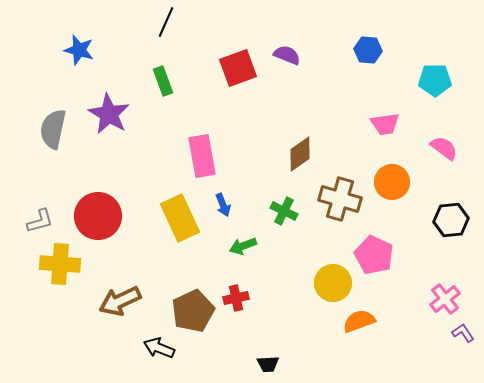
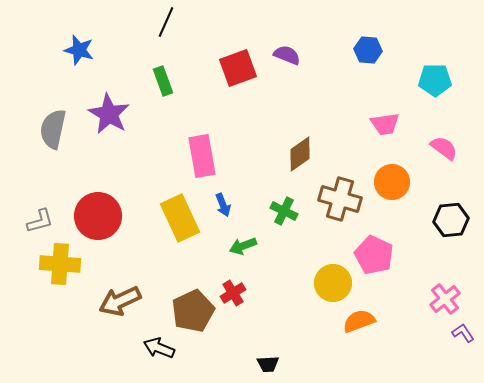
red cross: moved 3 px left, 5 px up; rotated 20 degrees counterclockwise
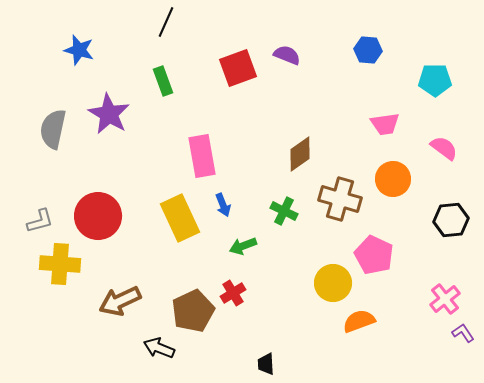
orange circle: moved 1 px right, 3 px up
black trapezoid: moved 2 px left; rotated 90 degrees clockwise
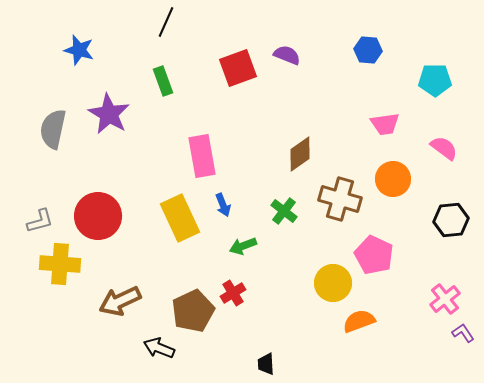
green cross: rotated 12 degrees clockwise
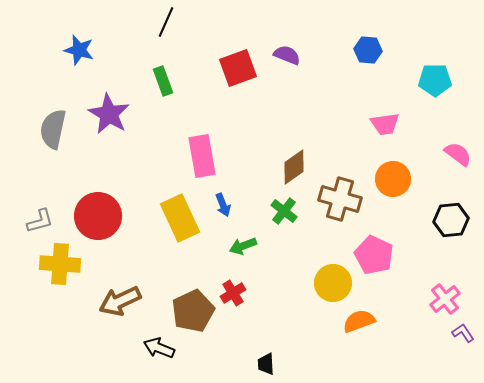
pink semicircle: moved 14 px right, 6 px down
brown diamond: moved 6 px left, 13 px down
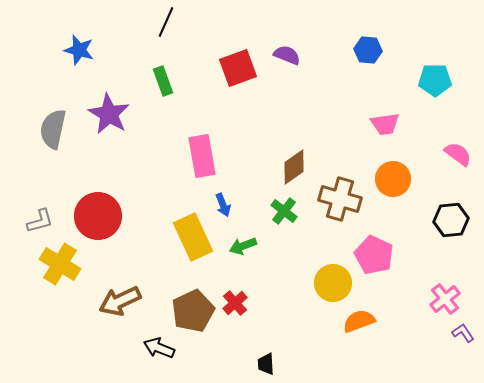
yellow rectangle: moved 13 px right, 19 px down
yellow cross: rotated 27 degrees clockwise
red cross: moved 2 px right, 10 px down; rotated 10 degrees counterclockwise
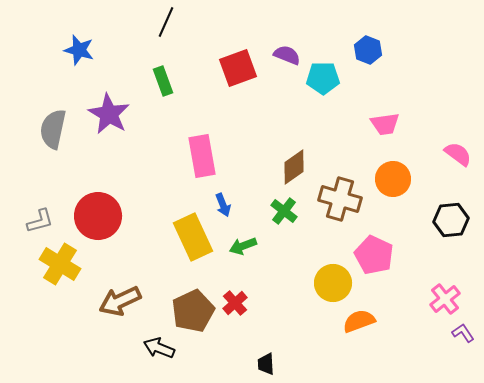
blue hexagon: rotated 16 degrees clockwise
cyan pentagon: moved 112 px left, 2 px up
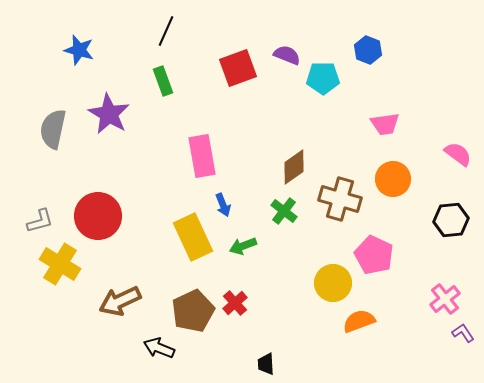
black line: moved 9 px down
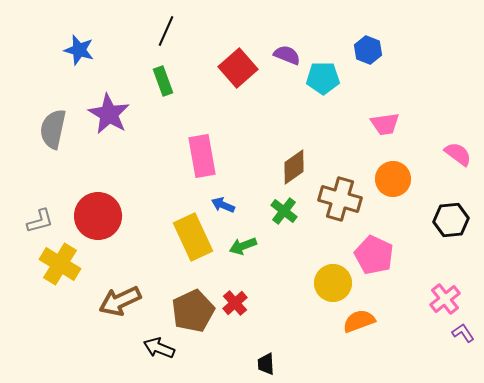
red square: rotated 21 degrees counterclockwise
blue arrow: rotated 135 degrees clockwise
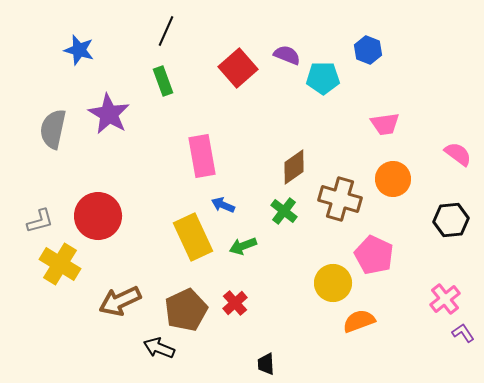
brown pentagon: moved 7 px left, 1 px up
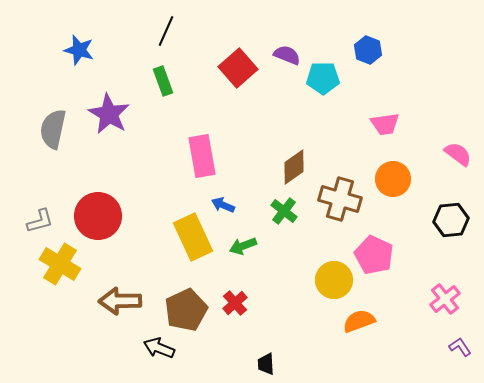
yellow circle: moved 1 px right, 3 px up
brown arrow: rotated 24 degrees clockwise
purple L-shape: moved 3 px left, 14 px down
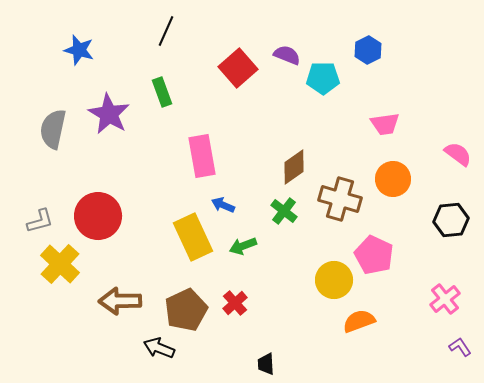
blue hexagon: rotated 12 degrees clockwise
green rectangle: moved 1 px left, 11 px down
yellow cross: rotated 12 degrees clockwise
